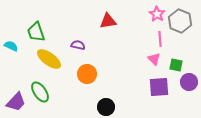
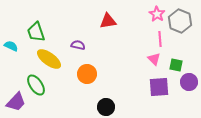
green ellipse: moved 4 px left, 7 px up
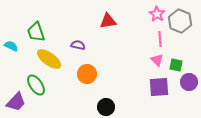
pink triangle: moved 3 px right, 1 px down
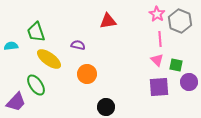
cyan semicircle: rotated 32 degrees counterclockwise
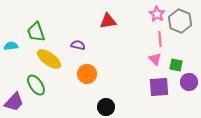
pink triangle: moved 2 px left, 1 px up
purple trapezoid: moved 2 px left
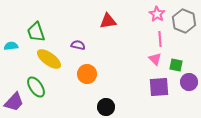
gray hexagon: moved 4 px right
green ellipse: moved 2 px down
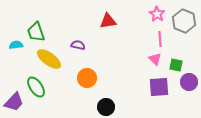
cyan semicircle: moved 5 px right, 1 px up
orange circle: moved 4 px down
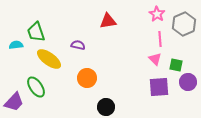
gray hexagon: moved 3 px down; rotated 15 degrees clockwise
purple circle: moved 1 px left
